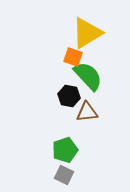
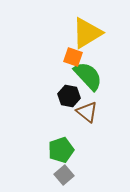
brown triangle: rotated 45 degrees clockwise
green pentagon: moved 4 px left
gray square: rotated 24 degrees clockwise
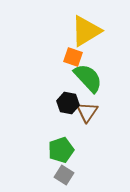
yellow triangle: moved 1 px left, 2 px up
green semicircle: moved 2 px down
black hexagon: moved 1 px left, 7 px down
brown triangle: rotated 25 degrees clockwise
gray square: rotated 18 degrees counterclockwise
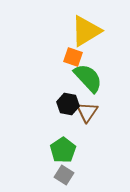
black hexagon: moved 1 px down
green pentagon: moved 2 px right; rotated 15 degrees counterclockwise
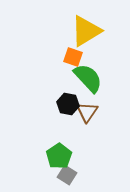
green pentagon: moved 4 px left, 6 px down
gray square: moved 3 px right
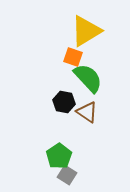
black hexagon: moved 4 px left, 2 px up
brown triangle: rotated 30 degrees counterclockwise
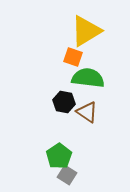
green semicircle: rotated 40 degrees counterclockwise
